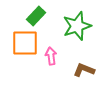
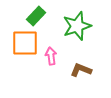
brown L-shape: moved 3 px left
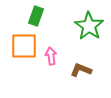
green rectangle: rotated 24 degrees counterclockwise
green star: moved 12 px right; rotated 20 degrees counterclockwise
orange square: moved 1 px left, 3 px down
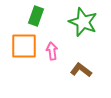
green star: moved 6 px left, 4 px up; rotated 12 degrees counterclockwise
pink arrow: moved 1 px right, 5 px up
brown L-shape: rotated 15 degrees clockwise
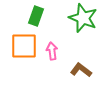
green star: moved 4 px up
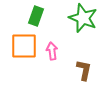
brown L-shape: moved 3 px right; rotated 65 degrees clockwise
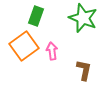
orange square: rotated 36 degrees counterclockwise
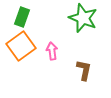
green rectangle: moved 14 px left, 1 px down
orange square: moved 3 px left
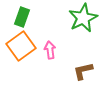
green star: rotated 24 degrees clockwise
pink arrow: moved 2 px left, 1 px up
brown L-shape: moved 1 px left, 1 px down; rotated 115 degrees counterclockwise
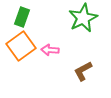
pink arrow: rotated 78 degrees counterclockwise
brown L-shape: rotated 15 degrees counterclockwise
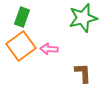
green star: rotated 12 degrees clockwise
pink arrow: moved 1 px left, 1 px up
brown L-shape: moved 2 px down; rotated 115 degrees clockwise
